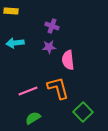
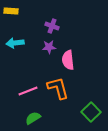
green square: moved 8 px right
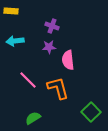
cyan arrow: moved 2 px up
pink line: moved 11 px up; rotated 66 degrees clockwise
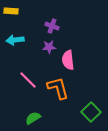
cyan arrow: moved 1 px up
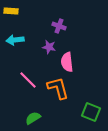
purple cross: moved 7 px right
purple star: rotated 16 degrees clockwise
pink semicircle: moved 1 px left, 2 px down
green square: rotated 24 degrees counterclockwise
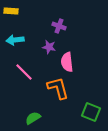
pink line: moved 4 px left, 8 px up
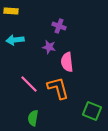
pink line: moved 5 px right, 12 px down
green square: moved 1 px right, 1 px up
green semicircle: rotated 49 degrees counterclockwise
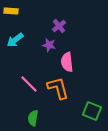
purple cross: rotated 32 degrees clockwise
cyan arrow: rotated 30 degrees counterclockwise
purple star: moved 2 px up
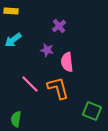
cyan arrow: moved 2 px left
purple star: moved 2 px left, 5 px down
pink line: moved 1 px right
green semicircle: moved 17 px left, 1 px down
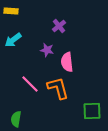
green square: rotated 24 degrees counterclockwise
